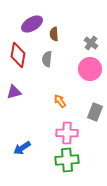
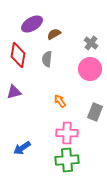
brown semicircle: rotated 64 degrees clockwise
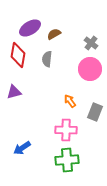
purple ellipse: moved 2 px left, 4 px down
orange arrow: moved 10 px right
pink cross: moved 1 px left, 3 px up
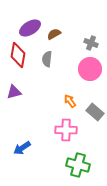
gray cross: rotated 16 degrees counterclockwise
gray rectangle: rotated 72 degrees counterclockwise
green cross: moved 11 px right, 5 px down; rotated 20 degrees clockwise
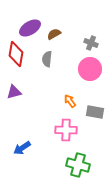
red diamond: moved 2 px left, 1 px up
gray rectangle: rotated 30 degrees counterclockwise
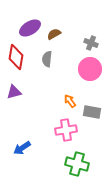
red diamond: moved 3 px down
gray rectangle: moved 3 px left
pink cross: rotated 10 degrees counterclockwise
green cross: moved 1 px left, 1 px up
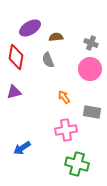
brown semicircle: moved 2 px right, 3 px down; rotated 24 degrees clockwise
gray semicircle: moved 1 px right, 1 px down; rotated 28 degrees counterclockwise
orange arrow: moved 6 px left, 4 px up
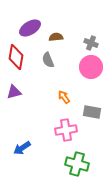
pink circle: moved 1 px right, 2 px up
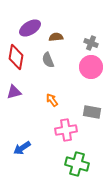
orange arrow: moved 12 px left, 3 px down
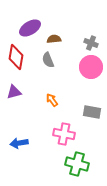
brown semicircle: moved 2 px left, 2 px down
pink cross: moved 2 px left, 4 px down; rotated 20 degrees clockwise
blue arrow: moved 3 px left, 5 px up; rotated 24 degrees clockwise
